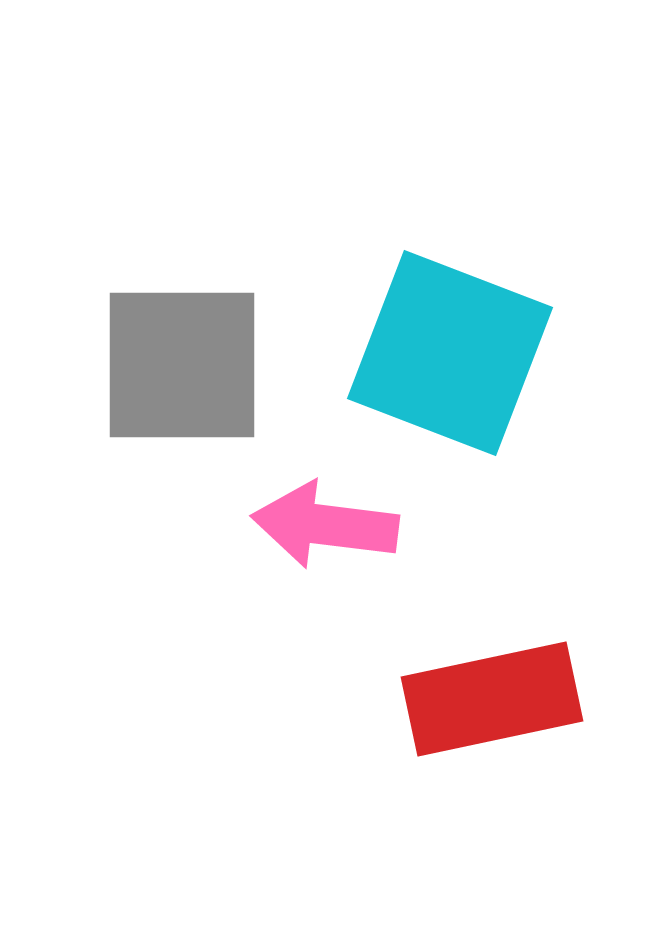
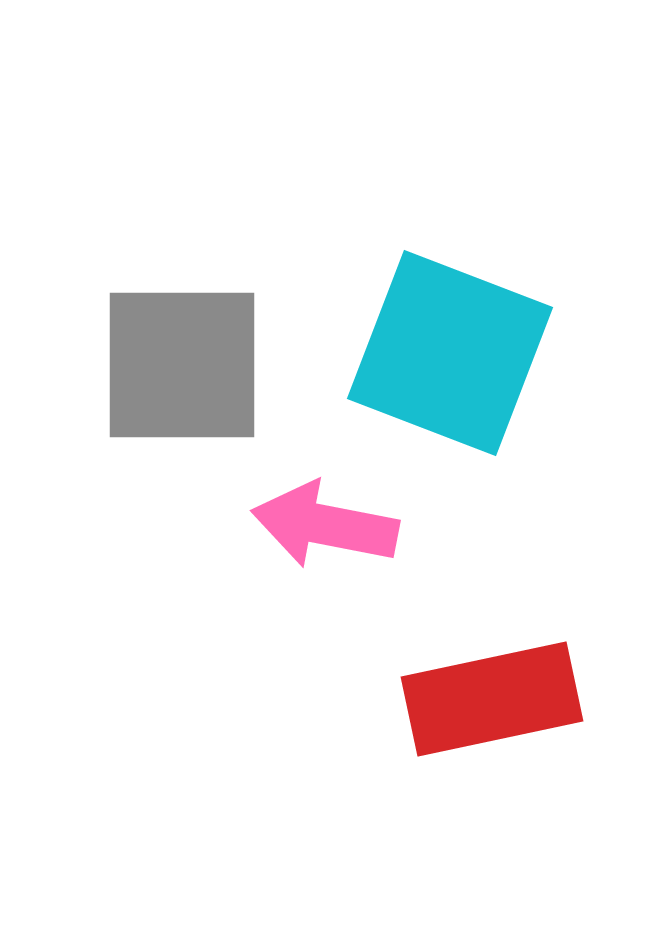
pink arrow: rotated 4 degrees clockwise
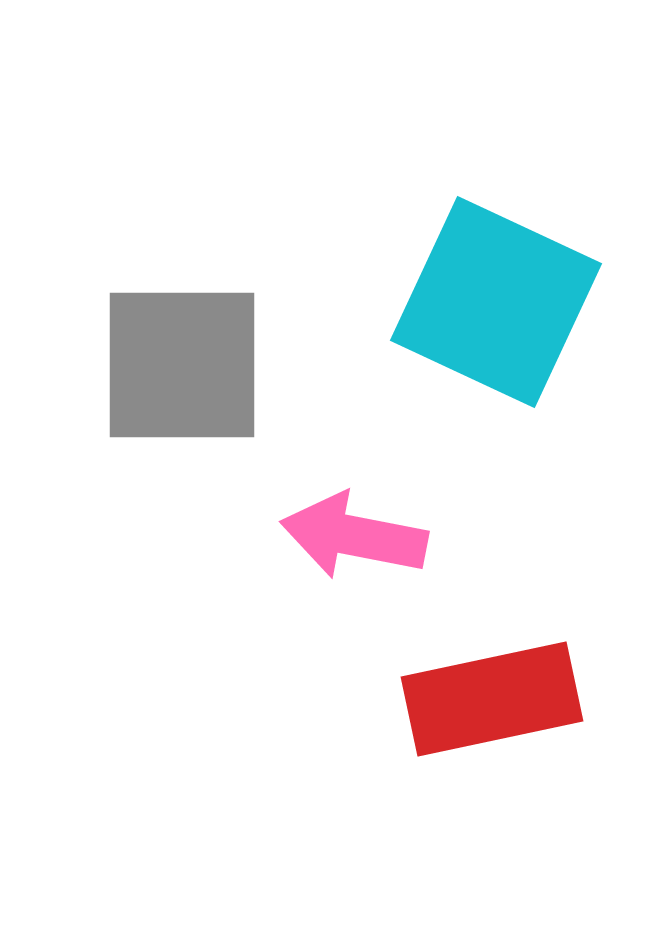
cyan square: moved 46 px right, 51 px up; rotated 4 degrees clockwise
pink arrow: moved 29 px right, 11 px down
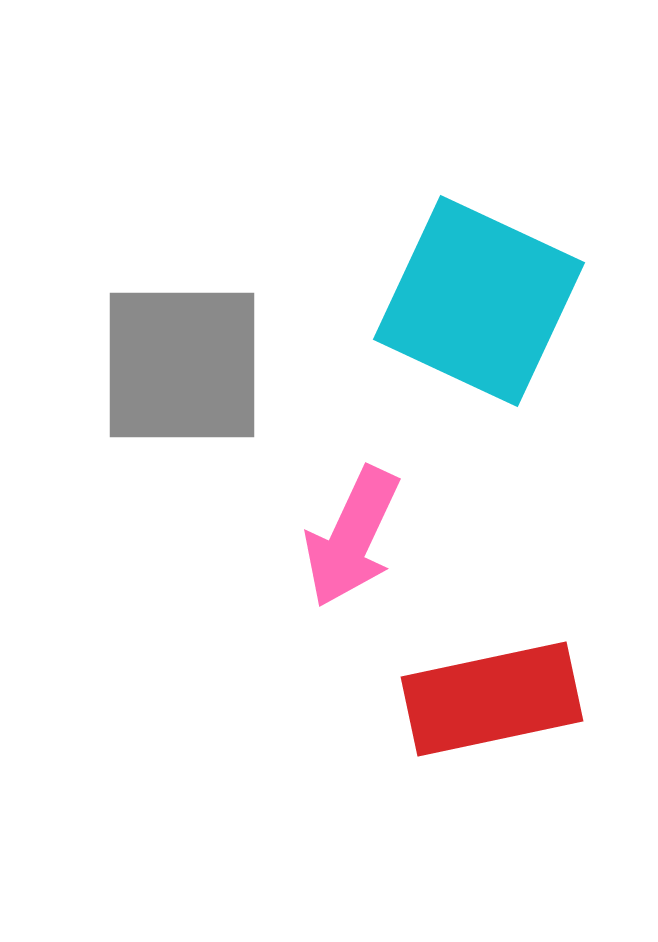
cyan square: moved 17 px left, 1 px up
pink arrow: moved 2 px left, 1 px down; rotated 76 degrees counterclockwise
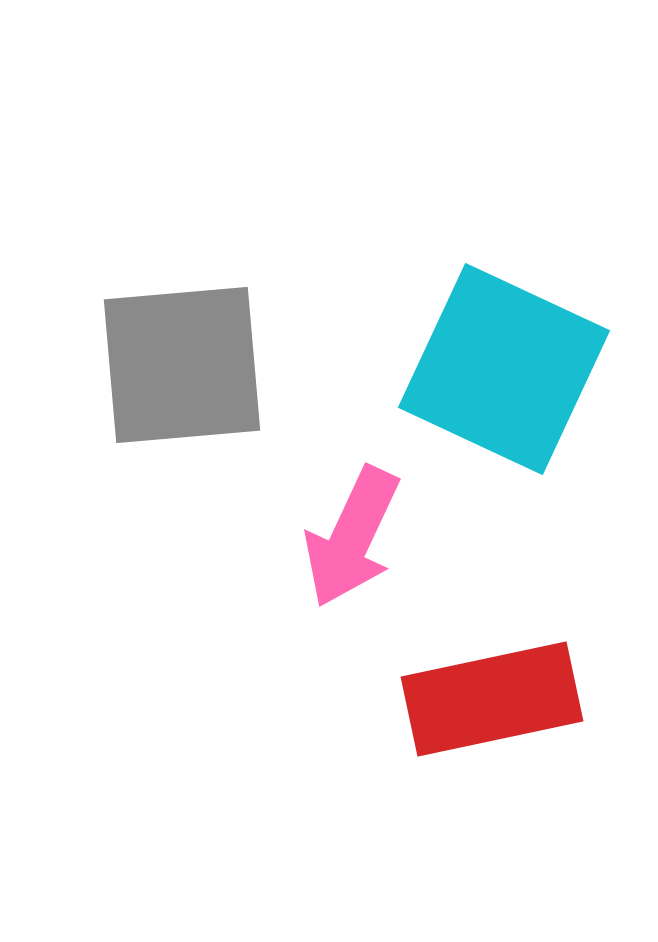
cyan square: moved 25 px right, 68 px down
gray square: rotated 5 degrees counterclockwise
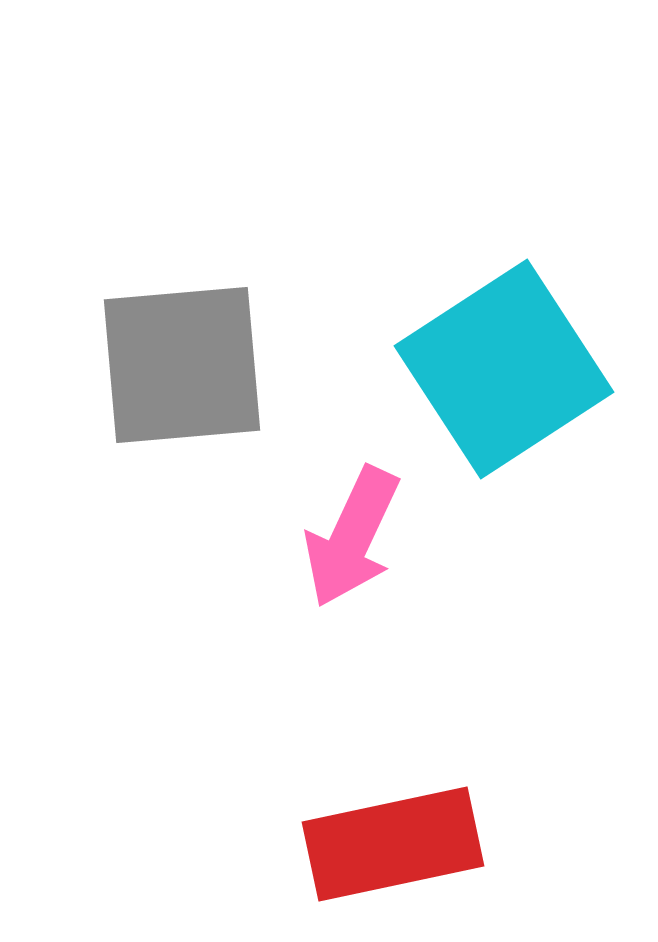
cyan square: rotated 32 degrees clockwise
red rectangle: moved 99 px left, 145 px down
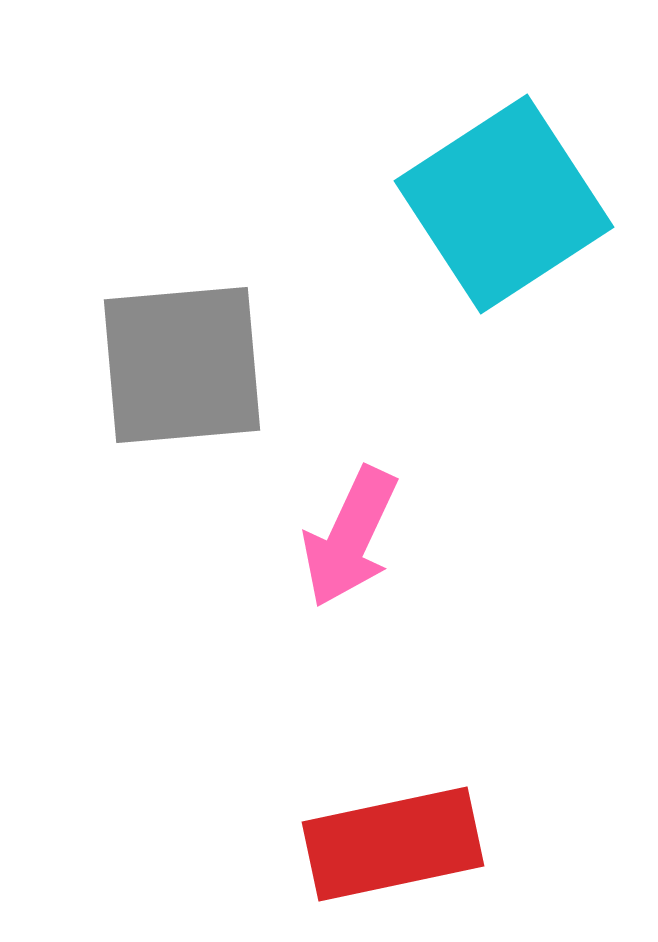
cyan square: moved 165 px up
pink arrow: moved 2 px left
